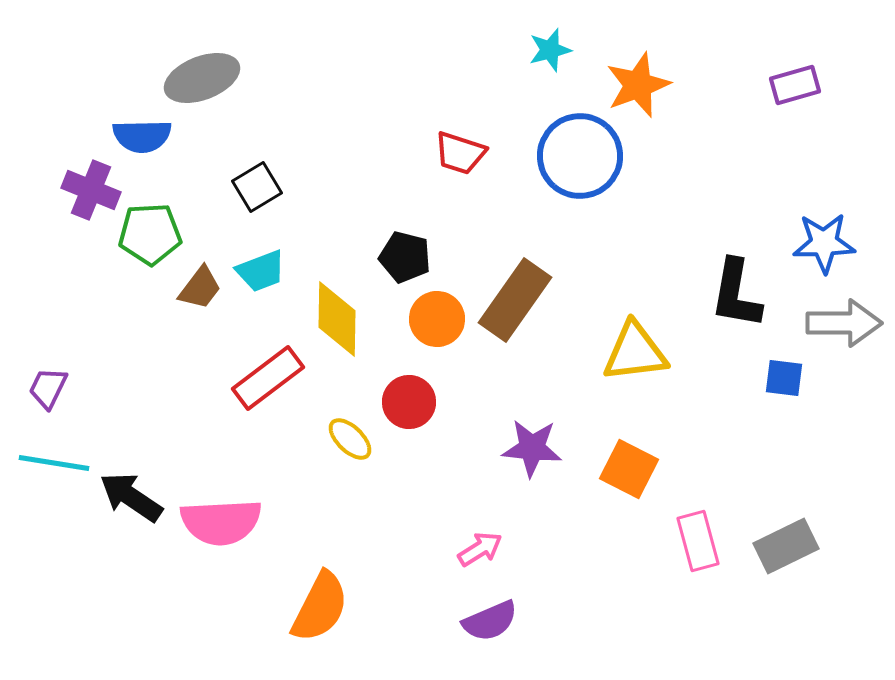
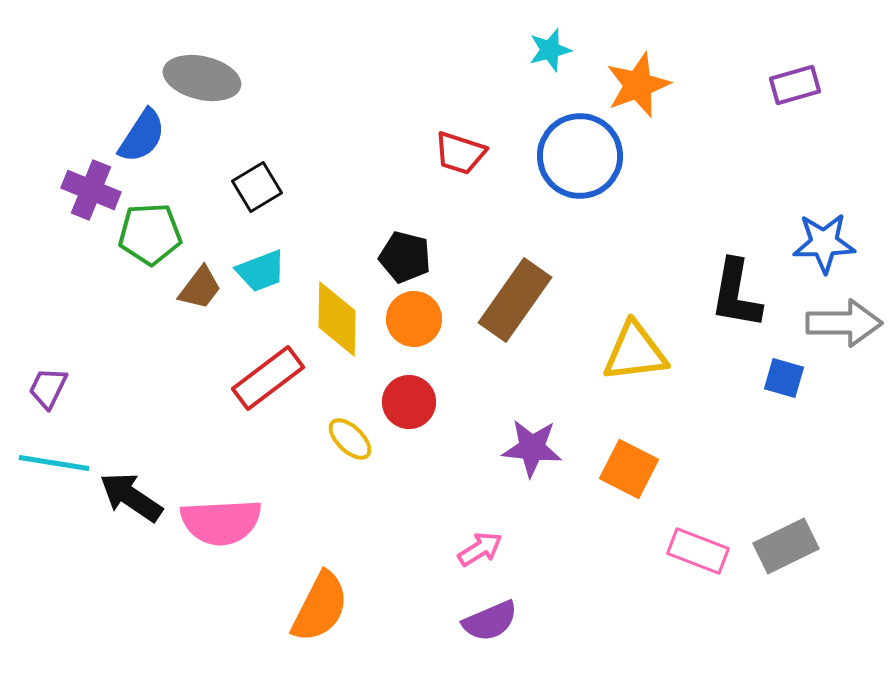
gray ellipse: rotated 34 degrees clockwise
blue semicircle: rotated 56 degrees counterclockwise
orange circle: moved 23 px left
blue square: rotated 9 degrees clockwise
pink rectangle: moved 10 px down; rotated 54 degrees counterclockwise
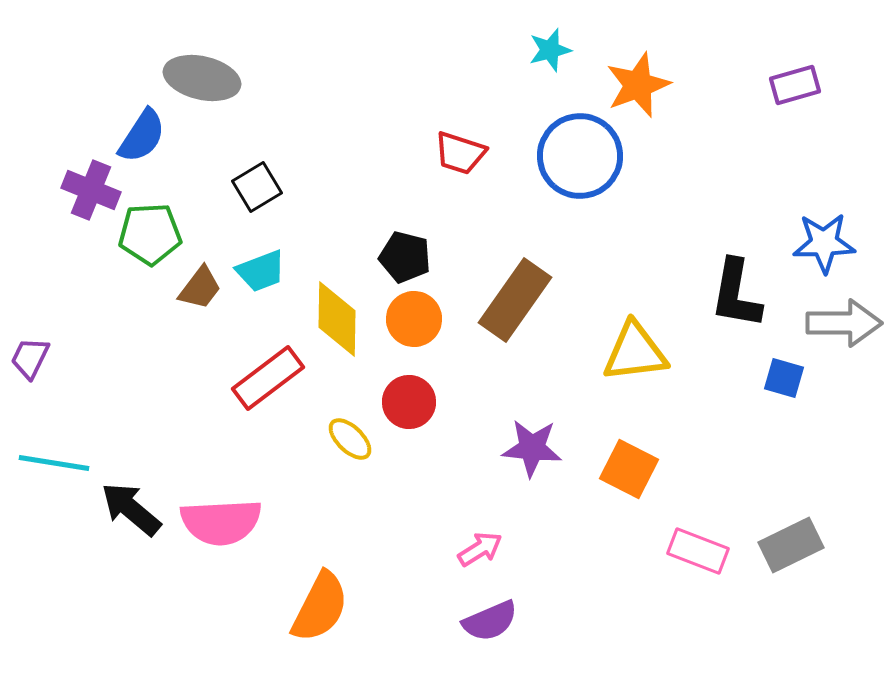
purple trapezoid: moved 18 px left, 30 px up
black arrow: moved 12 px down; rotated 6 degrees clockwise
gray rectangle: moved 5 px right, 1 px up
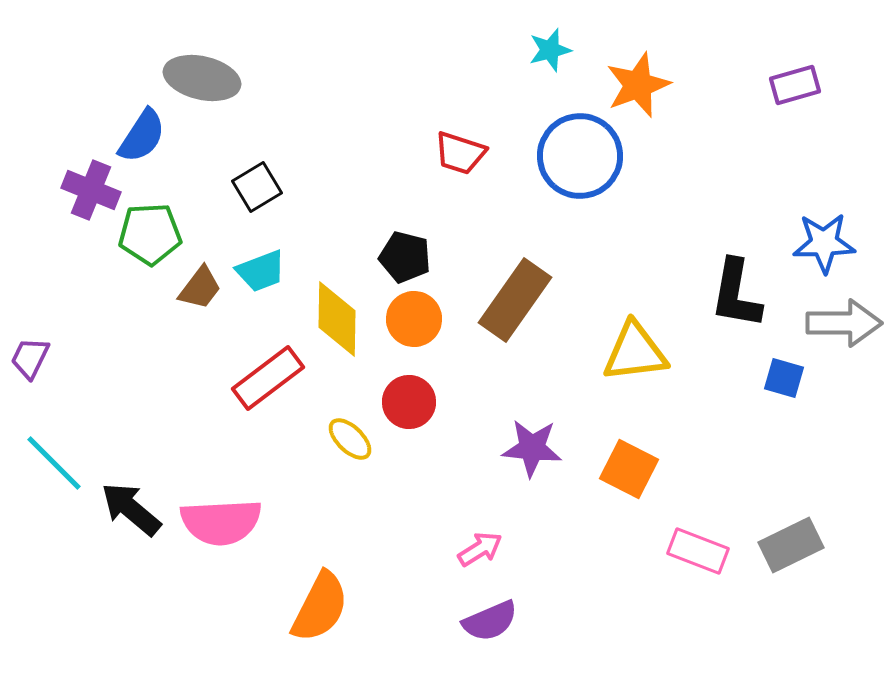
cyan line: rotated 36 degrees clockwise
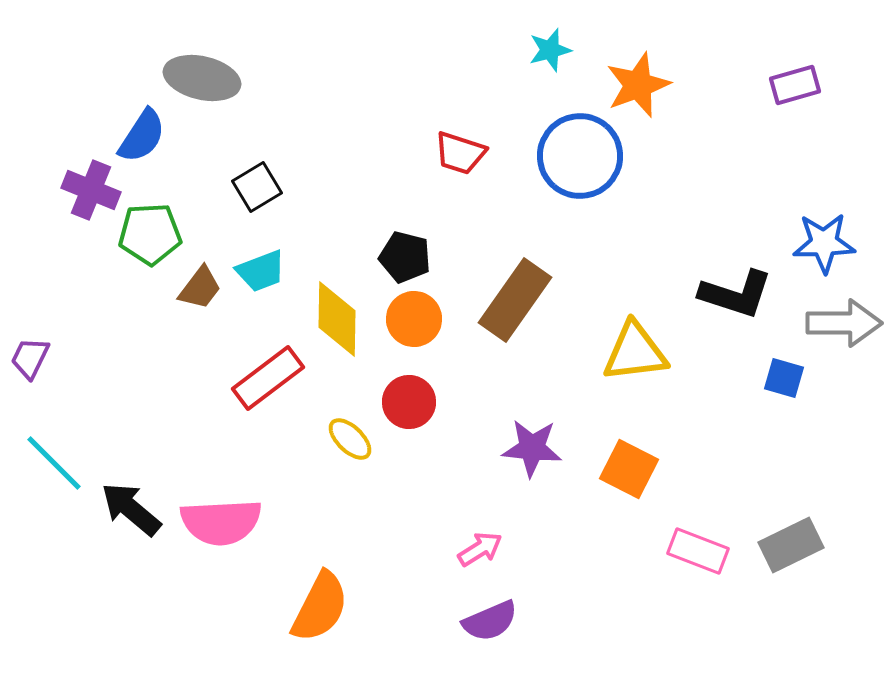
black L-shape: rotated 82 degrees counterclockwise
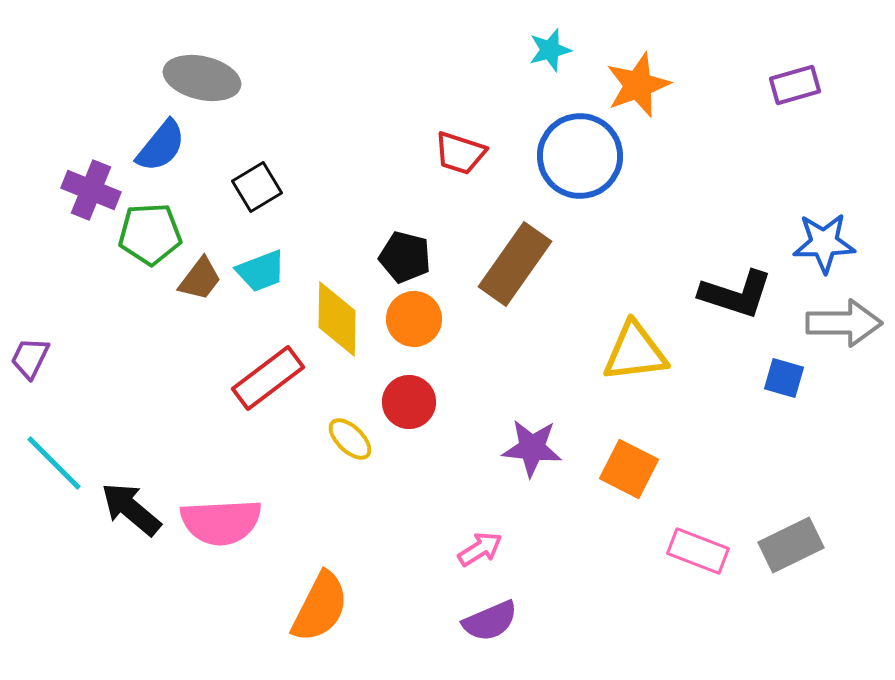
blue semicircle: moved 19 px right, 10 px down; rotated 6 degrees clockwise
brown trapezoid: moved 9 px up
brown rectangle: moved 36 px up
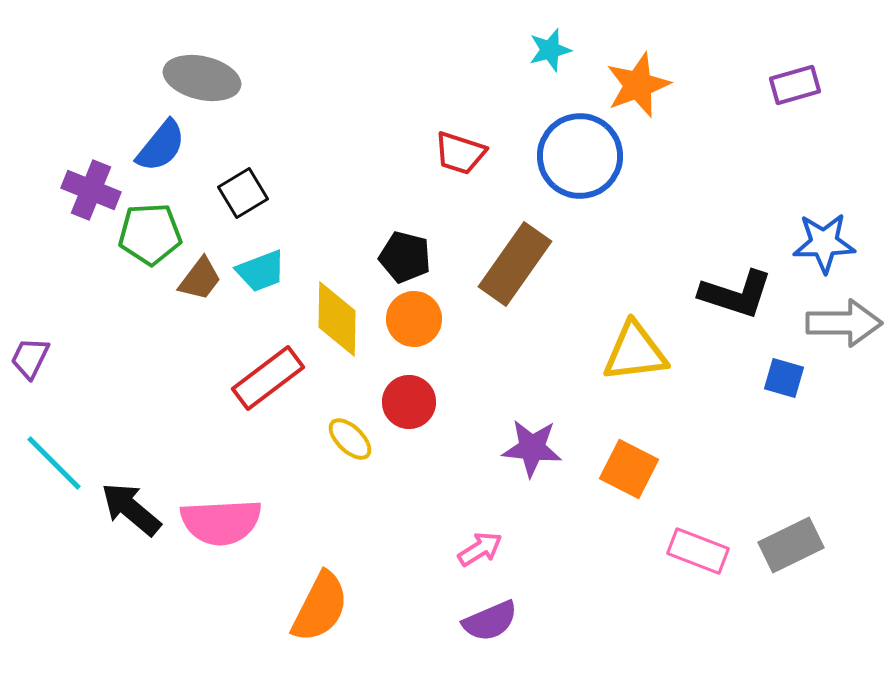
black square: moved 14 px left, 6 px down
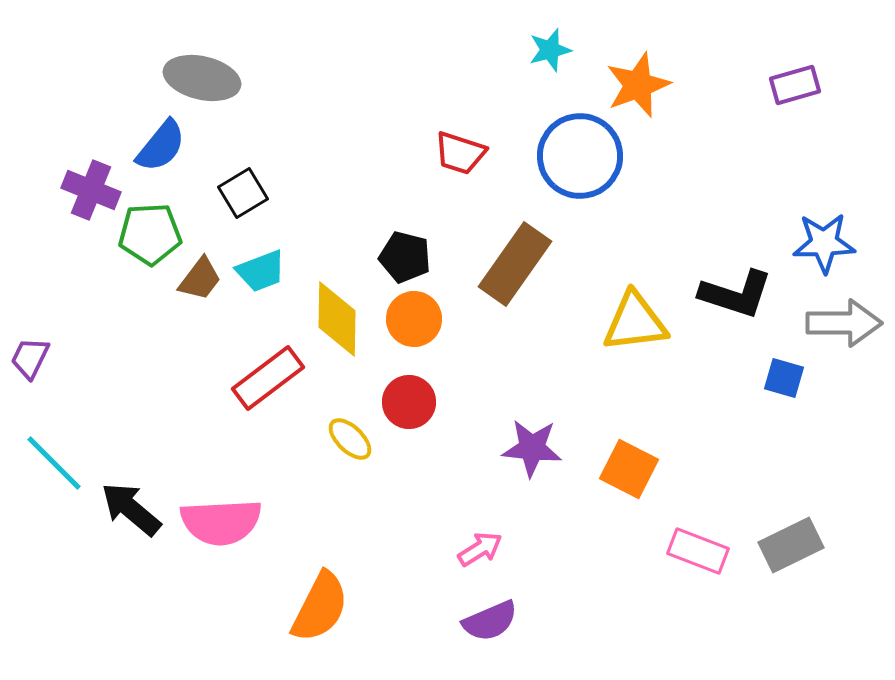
yellow triangle: moved 30 px up
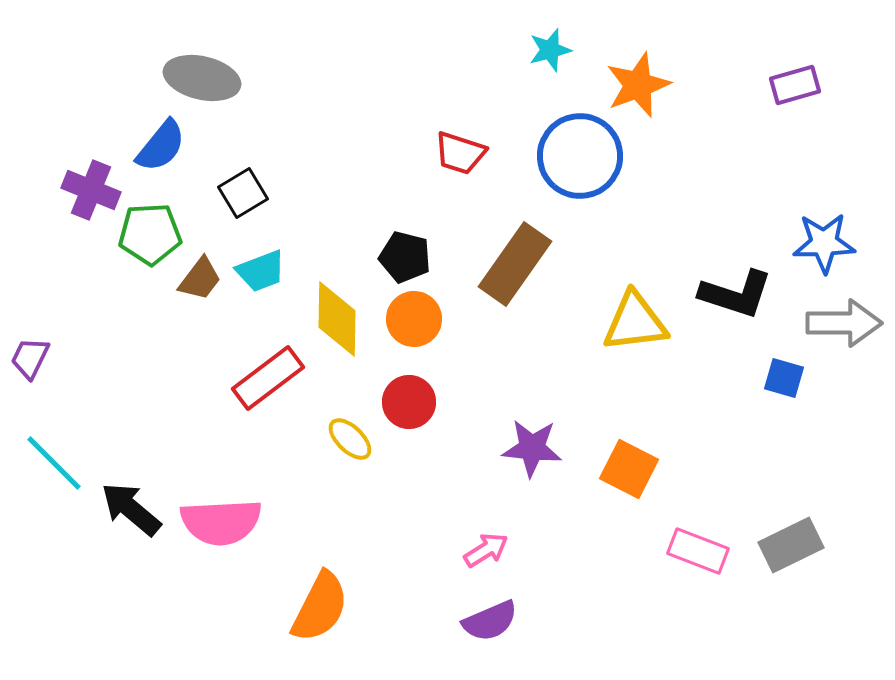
pink arrow: moved 6 px right, 1 px down
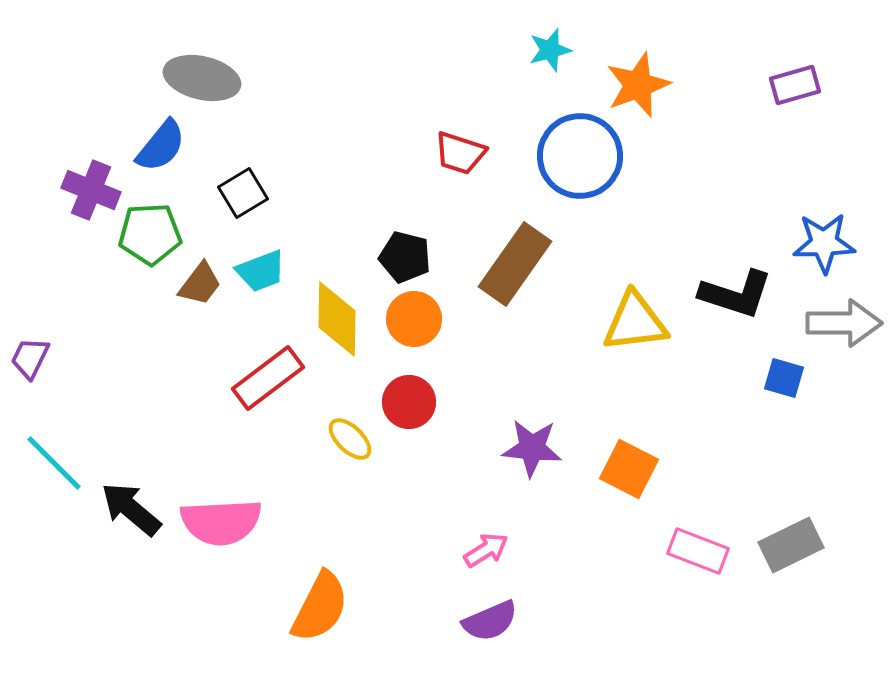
brown trapezoid: moved 5 px down
